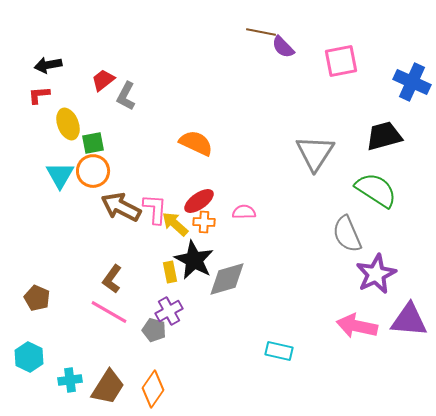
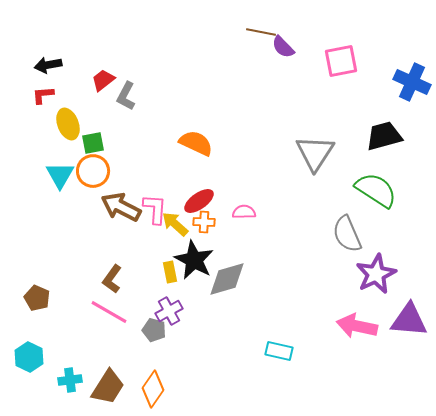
red L-shape: moved 4 px right
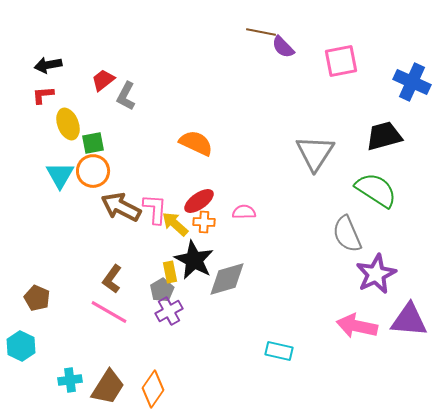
gray pentagon: moved 8 px right, 40 px up; rotated 25 degrees clockwise
cyan hexagon: moved 8 px left, 11 px up
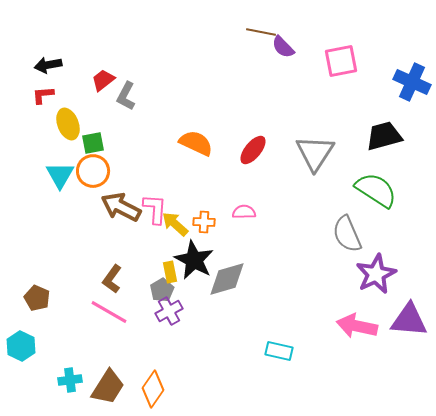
red ellipse: moved 54 px right, 51 px up; rotated 16 degrees counterclockwise
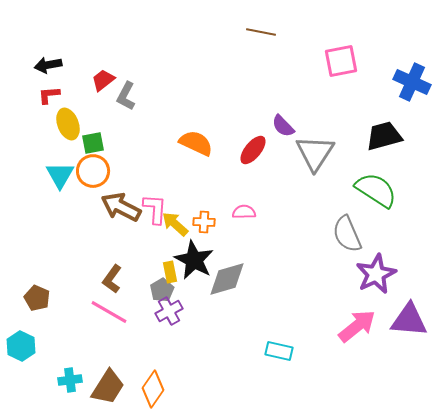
purple semicircle: moved 79 px down
red L-shape: moved 6 px right
pink arrow: rotated 129 degrees clockwise
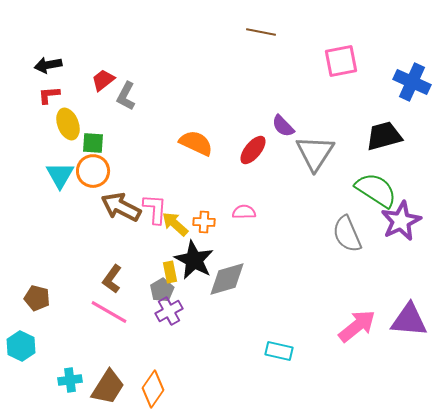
green square: rotated 15 degrees clockwise
purple star: moved 25 px right, 53 px up
brown pentagon: rotated 10 degrees counterclockwise
